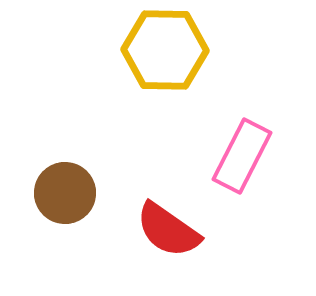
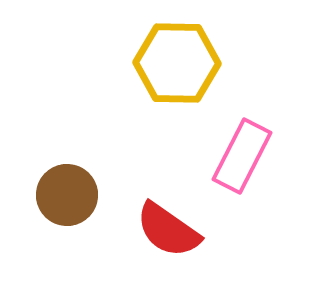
yellow hexagon: moved 12 px right, 13 px down
brown circle: moved 2 px right, 2 px down
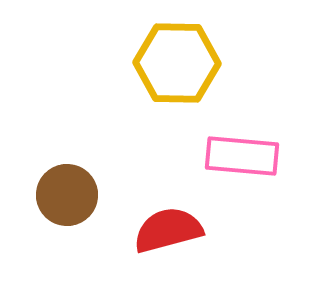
pink rectangle: rotated 68 degrees clockwise
red semicircle: rotated 130 degrees clockwise
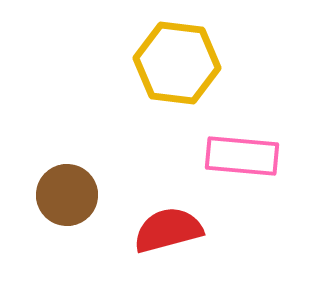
yellow hexagon: rotated 6 degrees clockwise
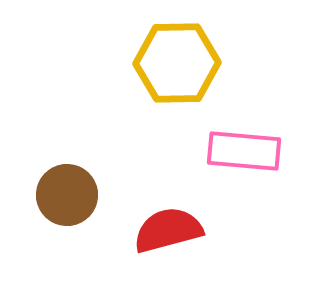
yellow hexagon: rotated 8 degrees counterclockwise
pink rectangle: moved 2 px right, 5 px up
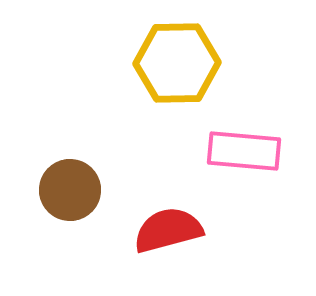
brown circle: moved 3 px right, 5 px up
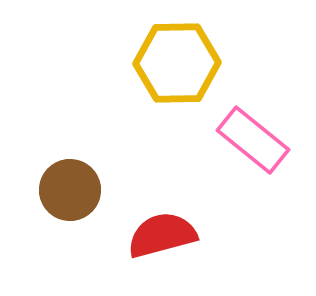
pink rectangle: moved 9 px right, 11 px up; rotated 34 degrees clockwise
red semicircle: moved 6 px left, 5 px down
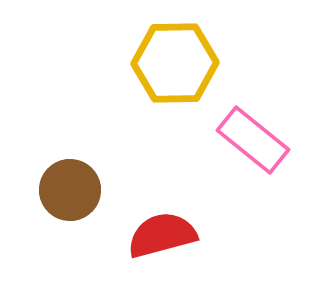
yellow hexagon: moved 2 px left
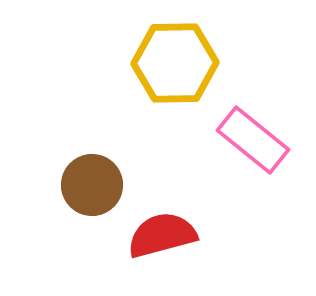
brown circle: moved 22 px right, 5 px up
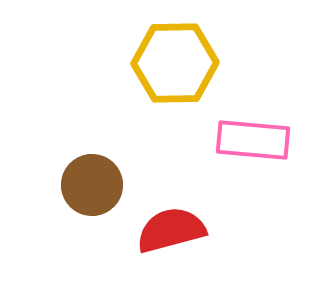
pink rectangle: rotated 34 degrees counterclockwise
red semicircle: moved 9 px right, 5 px up
